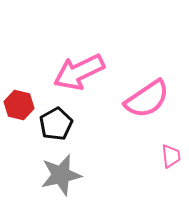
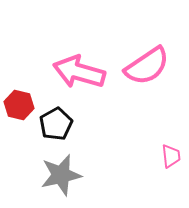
pink arrow: rotated 42 degrees clockwise
pink semicircle: moved 33 px up
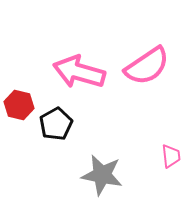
gray star: moved 41 px right; rotated 24 degrees clockwise
